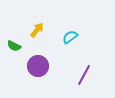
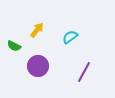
purple line: moved 3 px up
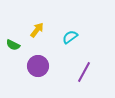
green semicircle: moved 1 px left, 1 px up
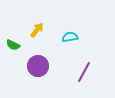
cyan semicircle: rotated 28 degrees clockwise
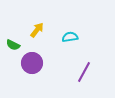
purple circle: moved 6 px left, 3 px up
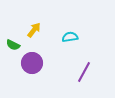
yellow arrow: moved 3 px left
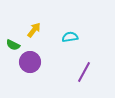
purple circle: moved 2 px left, 1 px up
